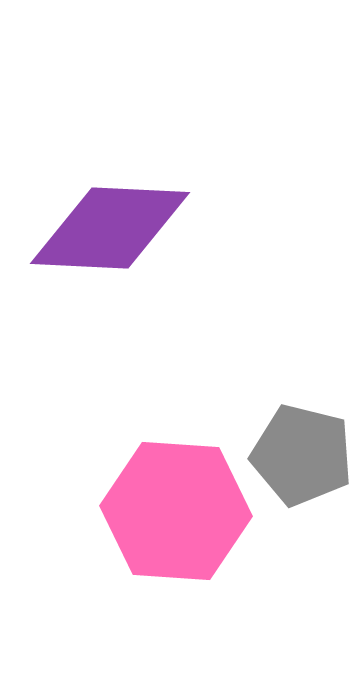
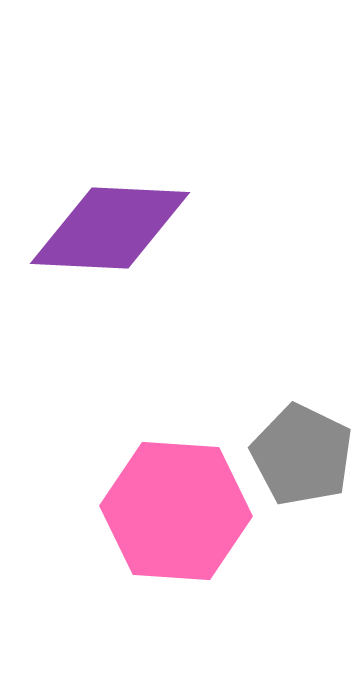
gray pentagon: rotated 12 degrees clockwise
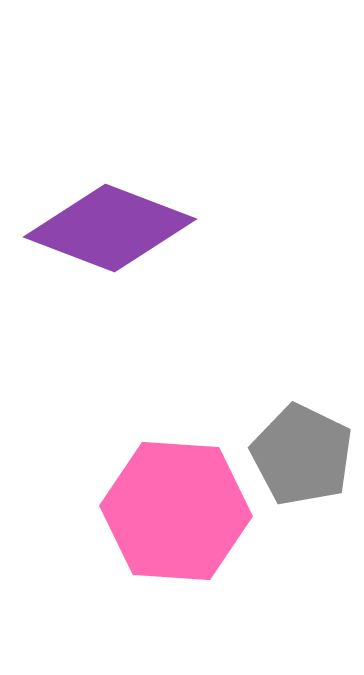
purple diamond: rotated 18 degrees clockwise
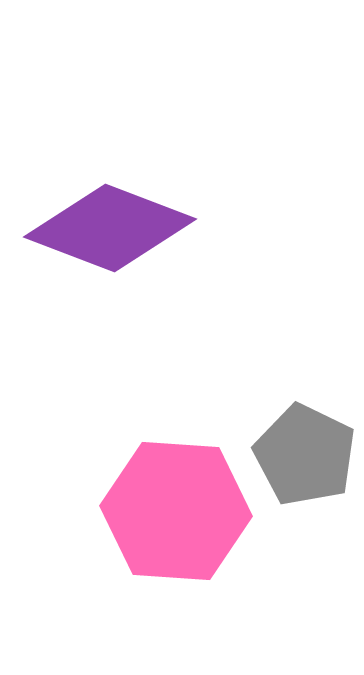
gray pentagon: moved 3 px right
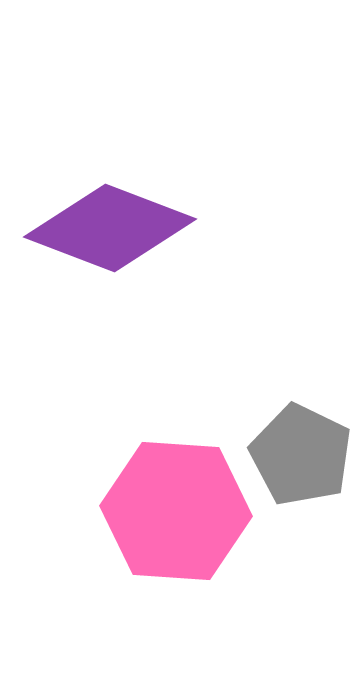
gray pentagon: moved 4 px left
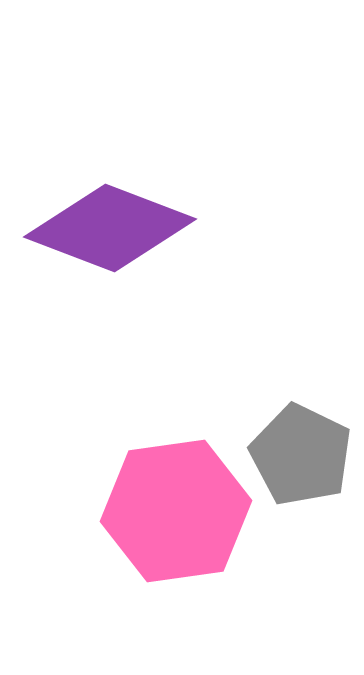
pink hexagon: rotated 12 degrees counterclockwise
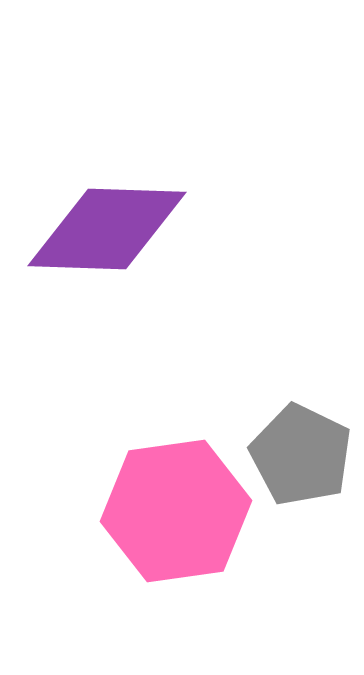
purple diamond: moved 3 px left, 1 px down; rotated 19 degrees counterclockwise
